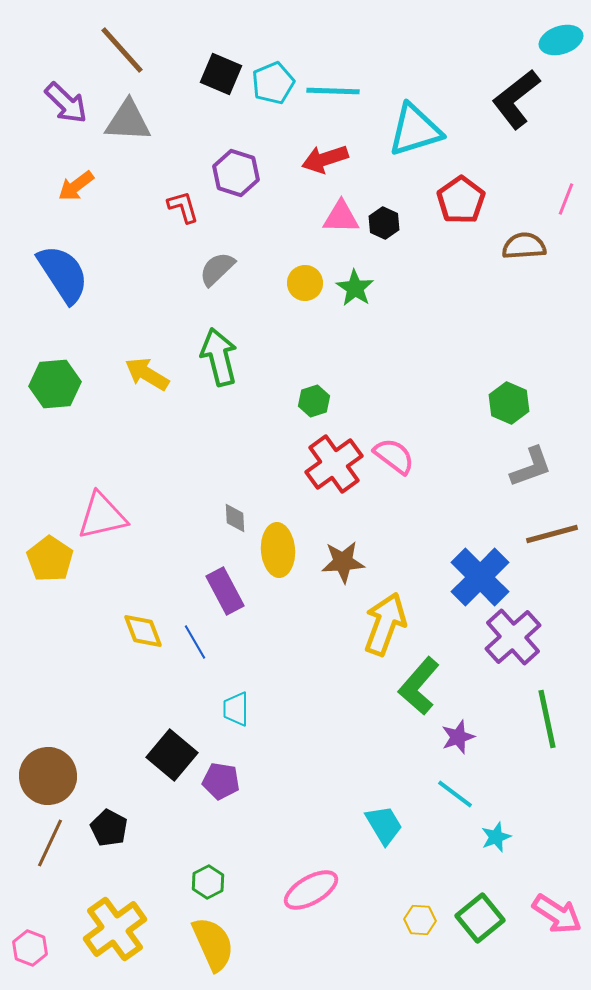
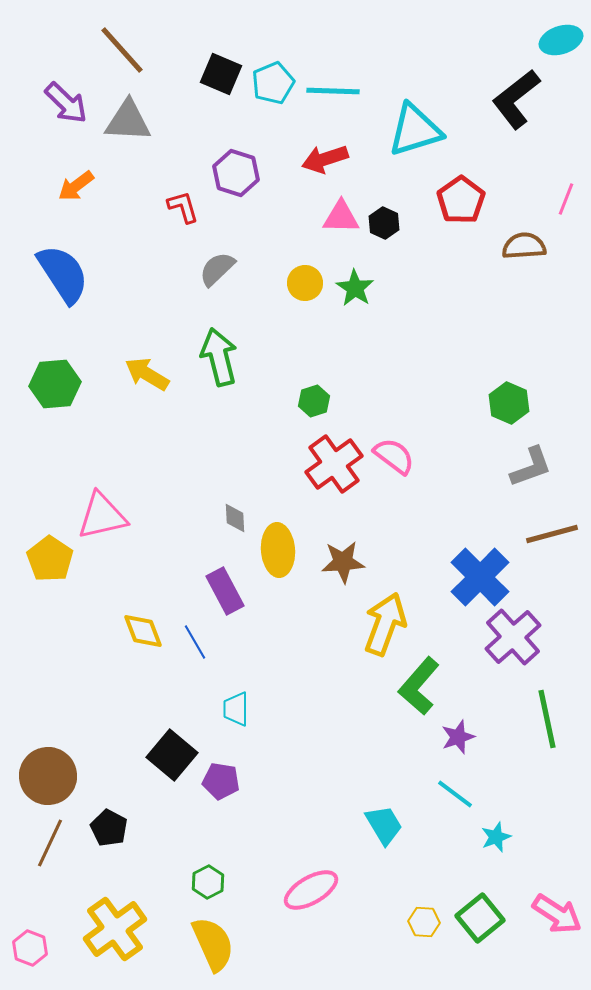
yellow hexagon at (420, 920): moved 4 px right, 2 px down
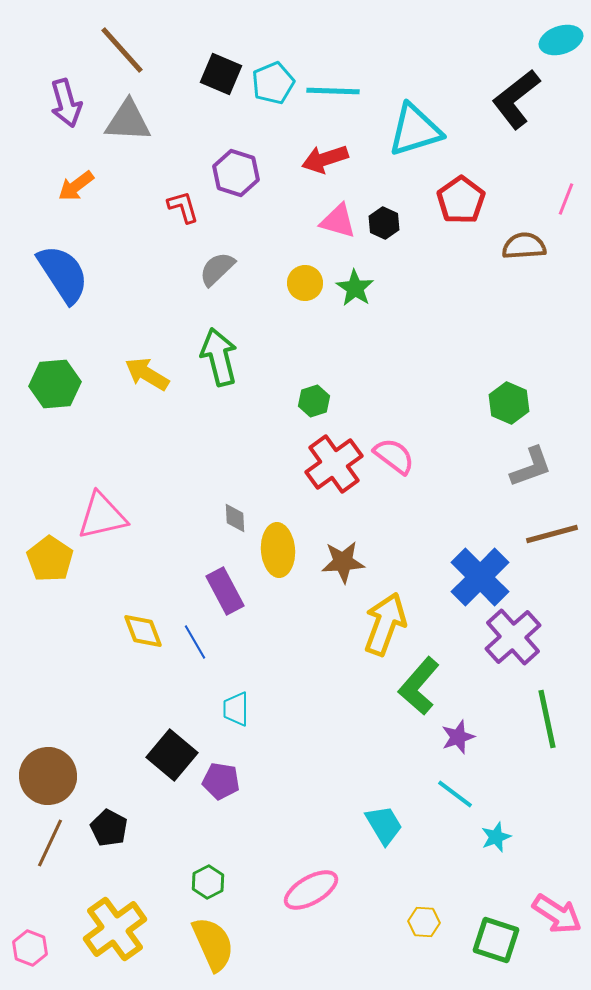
purple arrow at (66, 103): rotated 30 degrees clockwise
pink triangle at (341, 217): moved 3 px left, 4 px down; rotated 15 degrees clockwise
green square at (480, 918): moved 16 px right, 22 px down; rotated 33 degrees counterclockwise
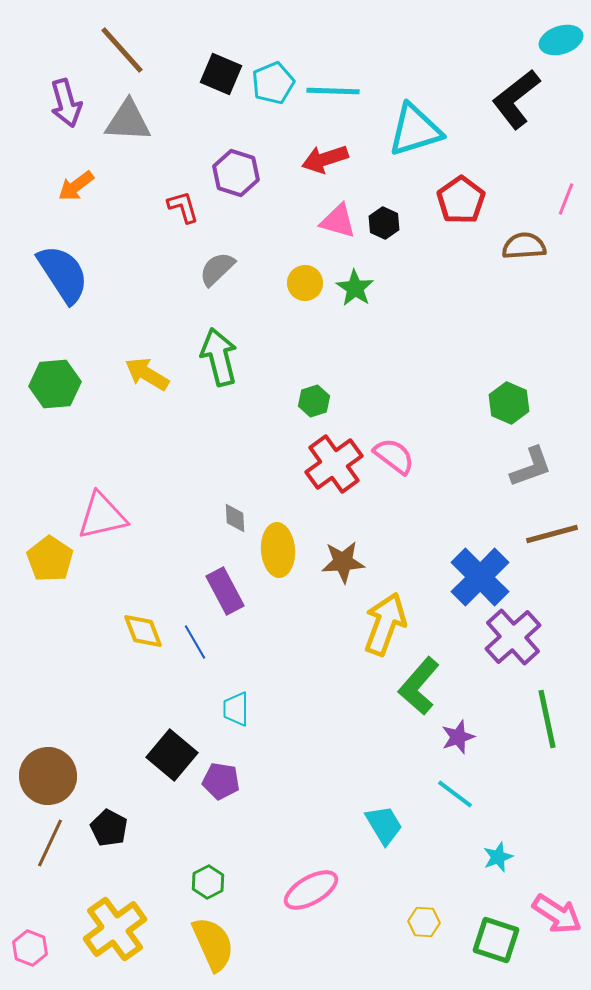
cyan star at (496, 837): moved 2 px right, 20 px down
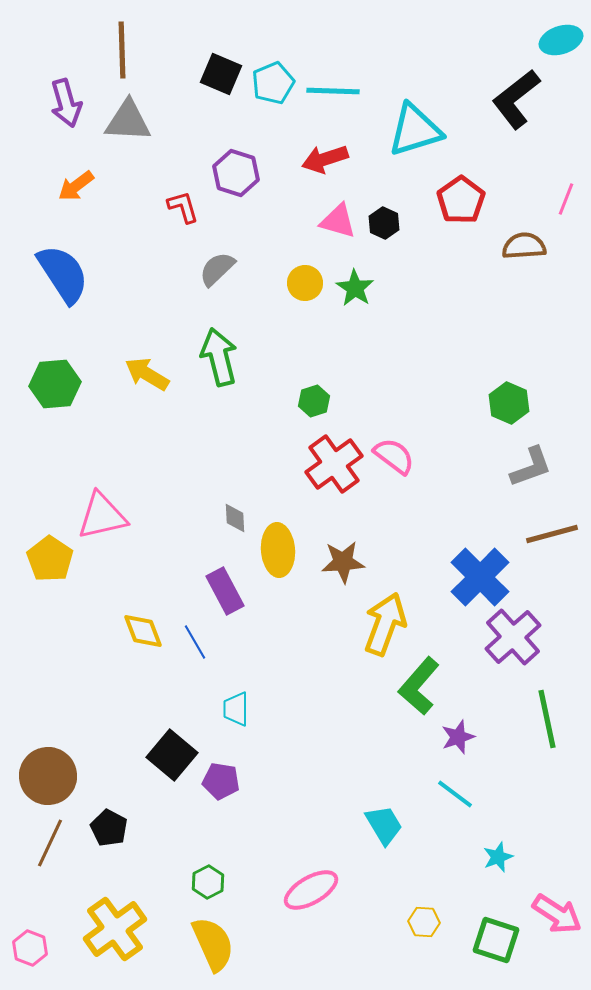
brown line at (122, 50): rotated 40 degrees clockwise
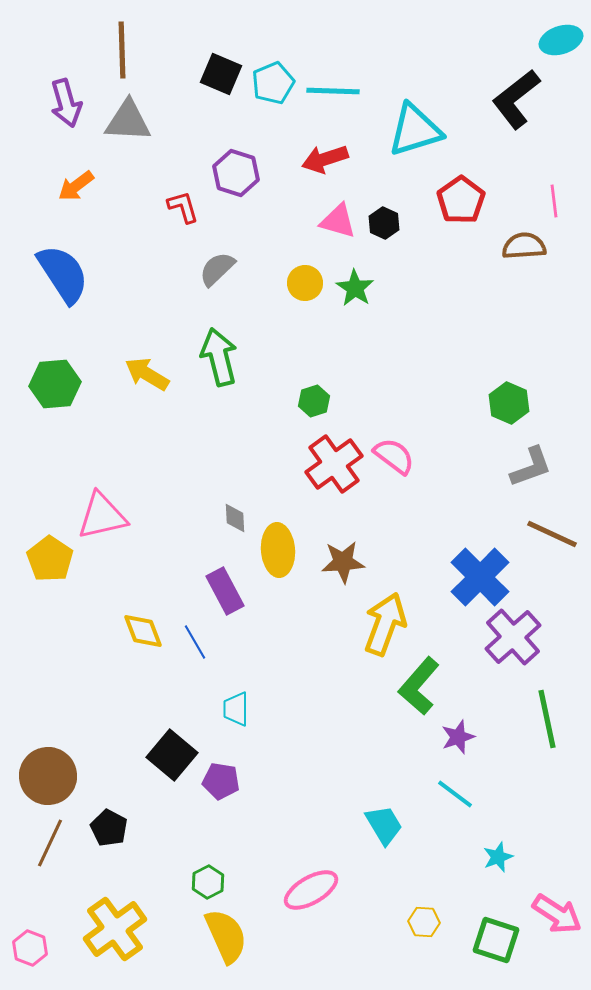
pink line at (566, 199): moved 12 px left, 2 px down; rotated 28 degrees counterclockwise
brown line at (552, 534): rotated 40 degrees clockwise
yellow semicircle at (213, 944): moved 13 px right, 8 px up
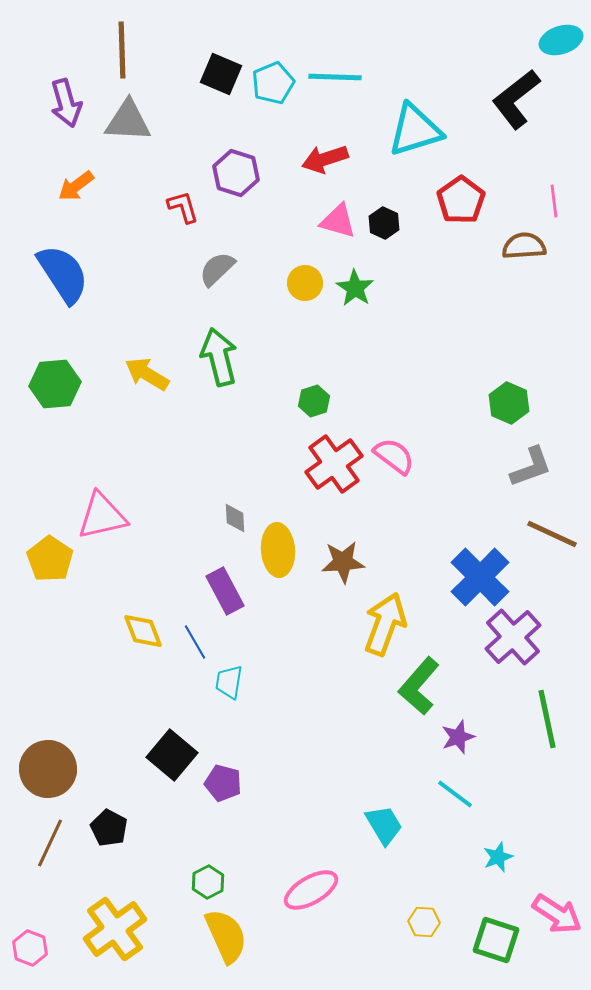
cyan line at (333, 91): moved 2 px right, 14 px up
cyan trapezoid at (236, 709): moved 7 px left, 27 px up; rotated 9 degrees clockwise
brown circle at (48, 776): moved 7 px up
purple pentagon at (221, 781): moved 2 px right, 2 px down; rotated 6 degrees clockwise
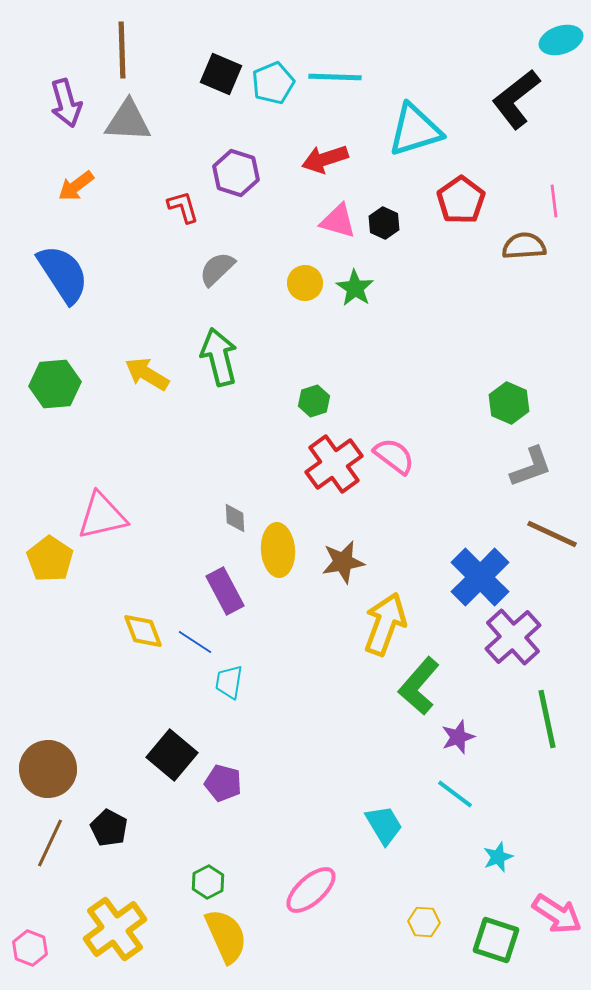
brown star at (343, 562): rotated 6 degrees counterclockwise
blue line at (195, 642): rotated 27 degrees counterclockwise
pink ellipse at (311, 890): rotated 12 degrees counterclockwise
